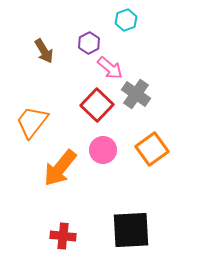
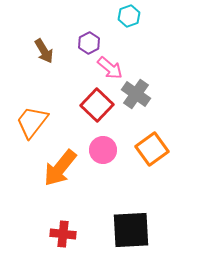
cyan hexagon: moved 3 px right, 4 px up
red cross: moved 2 px up
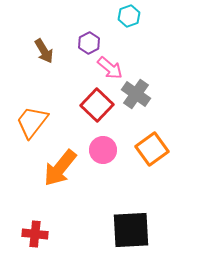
red cross: moved 28 px left
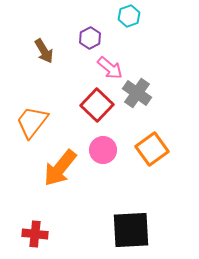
purple hexagon: moved 1 px right, 5 px up
gray cross: moved 1 px right, 1 px up
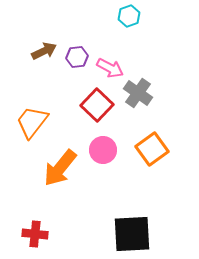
purple hexagon: moved 13 px left, 19 px down; rotated 20 degrees clockwise
brown arrow: rotated 85 degrees counterclockwise
pink arrow: rotated 12 degrees counterclockwise
gray cross: moved 1 px right
black square: moved 1 px right, 4 px down
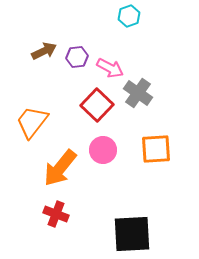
orange square: moved 4 px right; rotated 32 degrees clockwise
red cross: moved 21 px right, 20 px up; rotated 15 degrees clockwise
